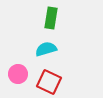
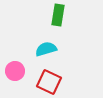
green rectangle: moved 7 px right, 3 px up
pink circle: moved 3 px left, 3 px up
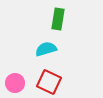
green rectangle: moved 4 px down
pink circle: moved 12 px down
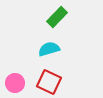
green rectangle: moved 1 px left, 2 px up; rotated 35 degrees clockwise
cyan semicircle: moved 3 px right
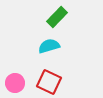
cyan semicircle: moved 3 px up
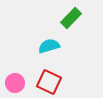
green rectangle: moved 14 px right, 1 px down
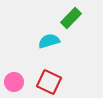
cyan semicircle: moved 5 px up
pink circle: moved 1 px left, 1 px up
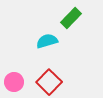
cyan semicircle: moved 2 px left
red square: rotated 20 degrees clockwise
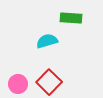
green rectangle: rotated 50 degrees clockwise
pink circle: moved 4 px right, 2 px down
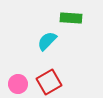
cyan semicircle: rotated 30 degrees counterclockwise
red square: rotated 15 degrees clockwise
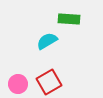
green rectangle: moved 2 px left, 1 px down
cyan semicircle: rotated 15 degrees clockwise
